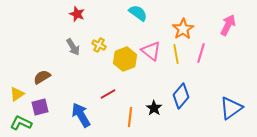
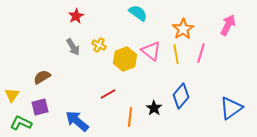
red star: moved 1 px left, 2 px down; rotated 21 degrees clockwise
yellow triangle: moved 5 px left, 1 px down; rotated 21 degrees counterclockwise
blue arrow: moved 4 px left, 6 px down; rotated 20 degrees counterclockwise
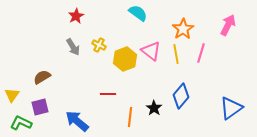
red line: rotated 28 degrees clockwise
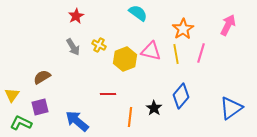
pink triangle: rotated 25 degrees counterclockwise
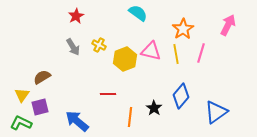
yellow triangle: moved 10 px right
blue triangle: moved 15 px left, 4 px down
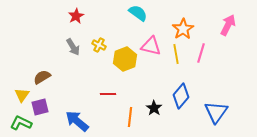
pink triangle: moved 5 px up
blue triangle: rotated 20 degrees counterclockwise
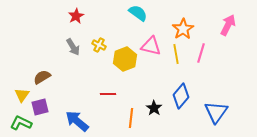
orange line: moved 1 px right, 1 px down
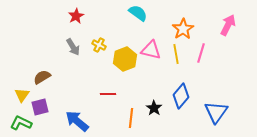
pink triangle: moved 4 px down
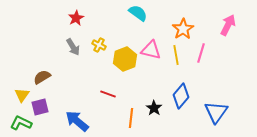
red star: moved 2 px down
yellow line: moved 1 px down
red line: rotated 21 degrees clockwise
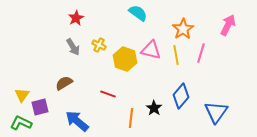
yellow hexagon: rotated 20 degrees counterclockwise
brown semicircle: moved 22 px right, 6 px down
